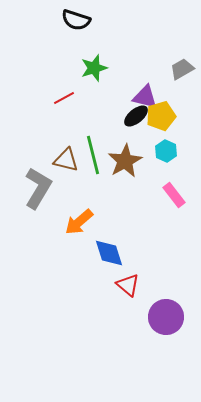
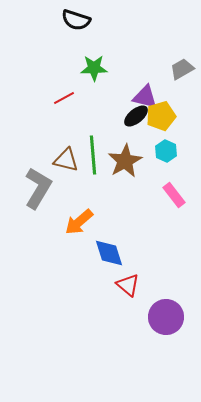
green star: rotated 16 degrees clockwise
green line: rotated 9 degrees clockwise
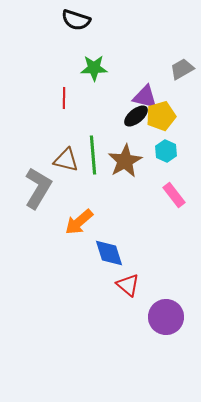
red line: rotated 60 degrees counterclockwise
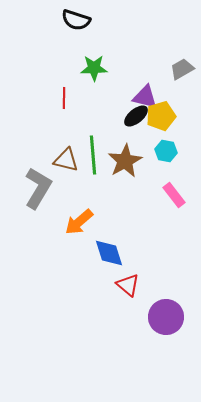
cyan hexagon: rotated 15 degrees counterclockwise
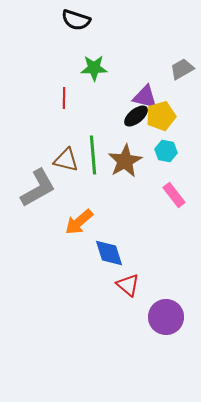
gray L-shape: rotated 30 degrees clockwise
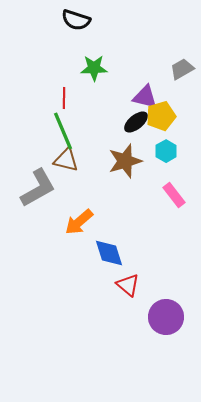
black ellipse: moved 6 px down
cyan hexagon: rotated 20 degrees clockwise
green line: moved 30 px left, 24 px up; rotated 18 degrees counterclockwise
brown star: rotated 12 degrees clockwise
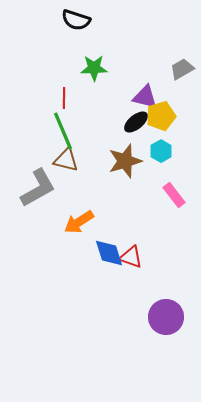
cyan hexagon: moved 5 px left
orange arrow: rotated 8 degrees clockwise
red triangle: moved 3 px right, 28 px up; rotated 20 degrees counterclockwise
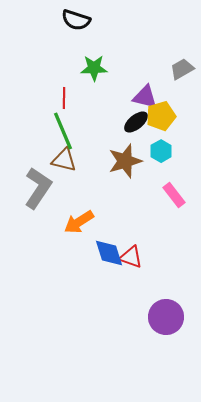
brown triangle: moved 2 px left
gray L-shape: rotated 27 degrees counterclockwise
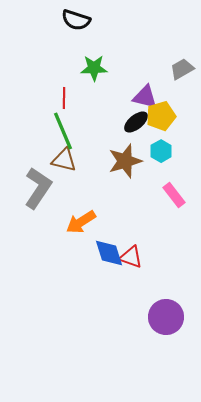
orange arrow: moved 2 px right
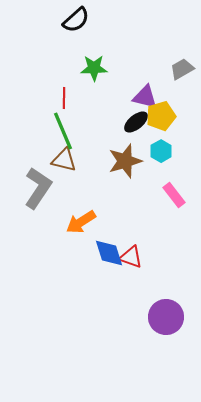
black semicircle: rotated 60 degrees counterclockwise
